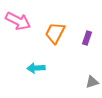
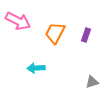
purple rectangle: moved 1 px left, 3 px up
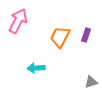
pink arrow: rotated 90 degrees counterclockwise
orange trapezoid: moved 5 px right, 4 px down
gray triangle: moved 1 px left
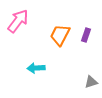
pink arrow: rotated 10 degrees clockwise
orange trapezoid: moved 2 px up
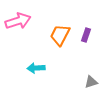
pink arrow: rotated 35 degrees clockwise
